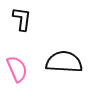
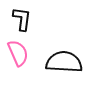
pink semicircle: moved 1 px right, 16 px up
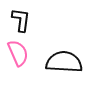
black L-shape: moved 1 px left, 1 px down
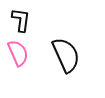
black semicircle: moved 2 px right, 7 px up; rotated 63 degrees clockwise
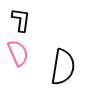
black semicircle: moved 3 px left, 12 px down; rotated 33 degrees clockwise
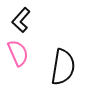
black L-shape: rotated 145 degrees counterclockwise
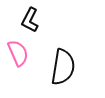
black L-shape: moved 9 px right; rotated 15 degrees counterclockwise
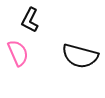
black semicircle: moved 17 px right, 11 px up; rotated 96 degrees clockwise
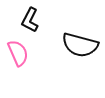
black semicircle: moved 11 px up
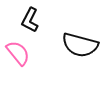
pink semicircle: rotated 16 degrees counterclockwise
